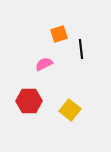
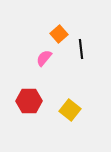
orange square: rotated 24 degrees counterclockwise
pink semicircle: moved 6 px up; rotated 24 degrees counterclockwise
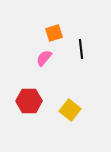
orange square: moved 5 px left, 1 px up; rotated 24 degrees clockwise
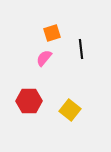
orange square: moved 2 px left
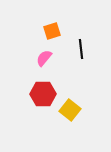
orange square: moved 2 px up
red hexagon: moved 14 px right, 7 px up
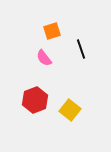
black line: rotated 12 degrees counterclockwise
pink semicircle: rotated 78 degrees counterclockwise
red hexagon: moved 8 px left, 6 px down; rotated 20 degrees counterclockwise
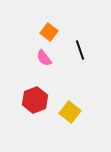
orange square: moved 3 px left, 1 px down; rotated 36 degrees counterclockwise
black line: moved 1 px left, 1 px down
yellow square: moved 2 px down
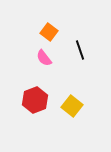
yellow square: moved 2 px right, 6 px up
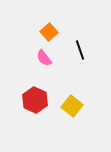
orange square: rotated 12 degrees clockwise
red hexagon: rotated 15 degrees counterclockwise
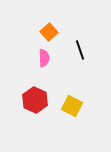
pink semicircle: rotated 144 degrees counterclockwise
yellow square: rotated 10 degrees counterclockwise
